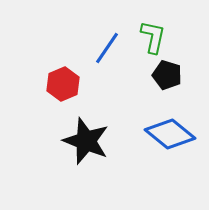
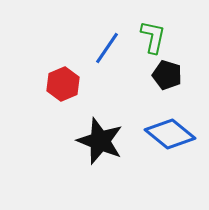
black star: moved 14 px right
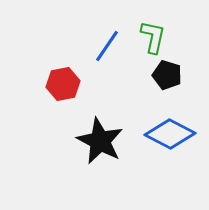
blue line: moved 2 px up
red hexagon: rotated 12 degrees clockwise
blue diamond: rotated 12 degrees counterclockwise
black star: rotated 6 degrees clockwise
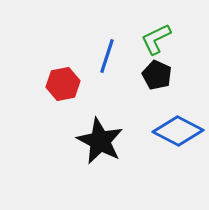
green L-shape: moved 3 px right, 2 px down; rotated 128 degrees counterclockwise
blue line: moved 10 px down; rotated 16 degrees counterclockwise
black pentagon: moved 10 px left; rotated 8 degrees clockwise
blue diamond: moved 8 px right, 3 px up
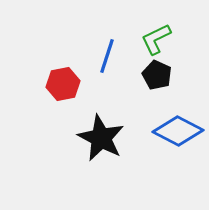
black star: moved 1 px right, 3 px up
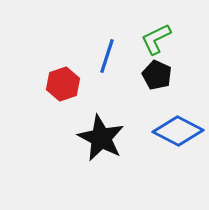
red hexagon: rotated 8 degrees counterclockwise
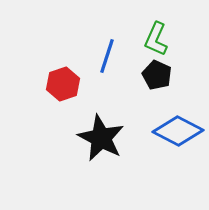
green L-shape: rotated 40 degrees counterclockwise
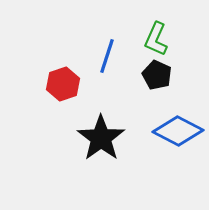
black star: rotated 9 degrees clockwise
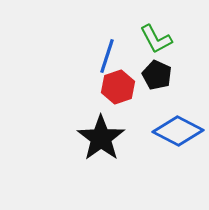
green L-shape: rotated 52 degrees counterclockwise
red hexagon: moved 55 px right, 3 px down
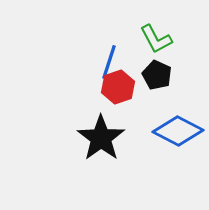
blue line: moved 2 px right, 6 px down
